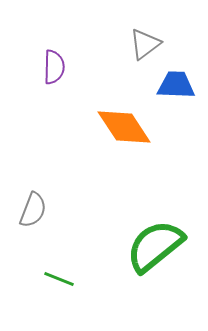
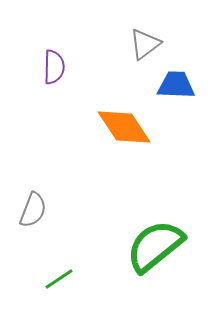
green line: rotated 56 degrees counterclockwise
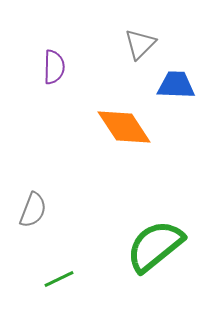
gray triangle: moved 5 px left; rotated 8 degrees counterclockwise
green line: rotated 8 degrees clockwise
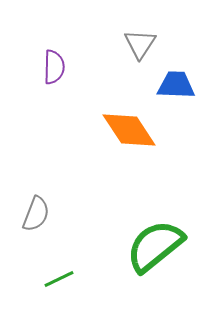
gray triangle: rotated 12 degrees counterclockwise
orange diamond: moved 5 px right, 3 px down
gray semicircle: moved 3 px right, 4 px down
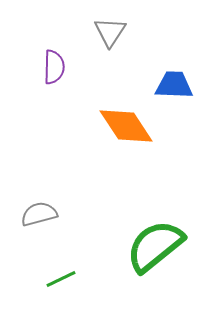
gray triangle: moved 30 px left, 12 px up
blue trapezoid: moved 2 px left
orange diamond: moved 3 px left, 4 px up
gray semicircle: moved 3 px right; rotated 126 degrees counterclockwise
green line: moved 2 px right
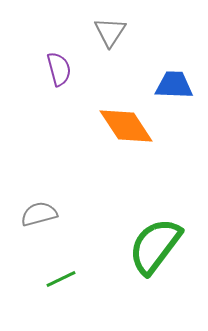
purple semicircle: moved 5 px right, 2 px down; rotated 16 degrees counterclockwise
green semicircle: rotated 14 degrees counterclockwise
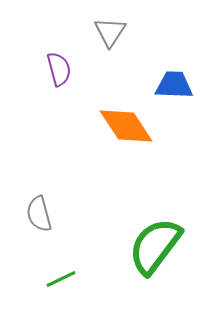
gray semicircle: rotated 90 degrees counterclockwise
